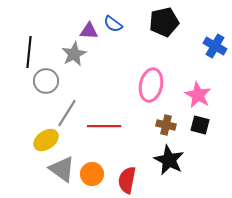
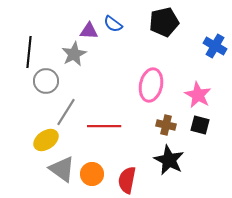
gray line: moved 1 px left, 1 px up
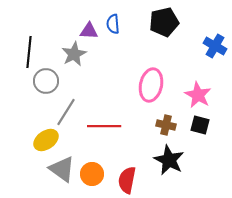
blue semicircle: rotated 48 degrees clockwise
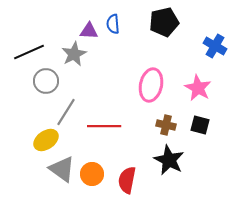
black line: rotated 60 degrees clockwise
pink star: moved 7 px up
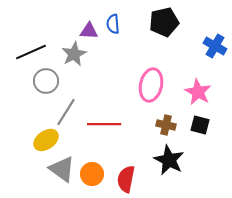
black line: moved 2 px right
pink star: moved 4 px down
red line: moved 2 px up
red semicircle: moved 1 px left, 1 px up
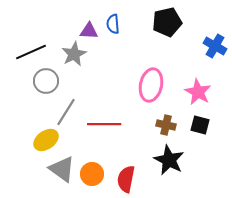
black pentagon: moved 3 px right
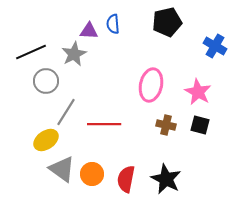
black star: moved 3 px left, 19 px down
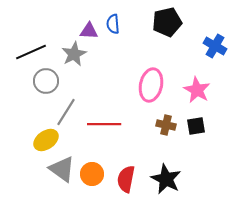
pink star: moved 1 px left, 2 px up
black square: moved 4 px left, 1 px down; rotated 24 degrees counterclockwise
